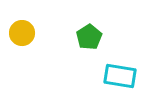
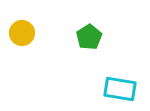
cyan rectangle: moved 13 px down
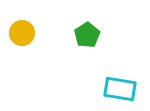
green pentagon: moved 2 px left, 2 px up
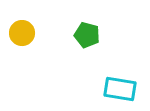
green pentagon: rotated 25 degrees counterclockwise
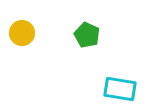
green pentagon: rotated 10 degrees clockwise
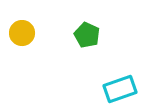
cyan rectangle: rotated 28 degrees counterclockwise
